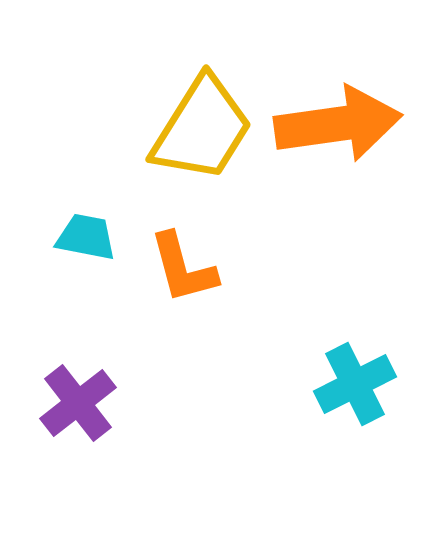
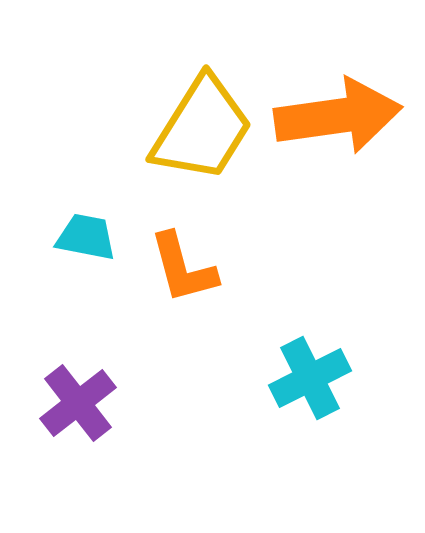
orange arrow: moved 8 px up
cyan cross: moved 45 px left, 6 px up
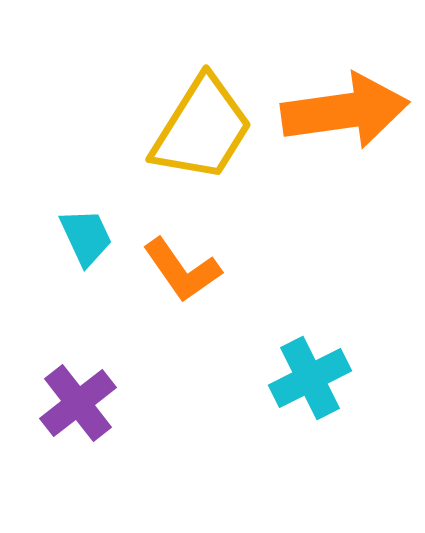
orange arrow: moved 7 px right, 5 px up
cyan trapezoid: rotated 54 degrees clockwise
orange L-shape: moved 1 px left, 2 px down; rotated 20 degrees counterclockwise
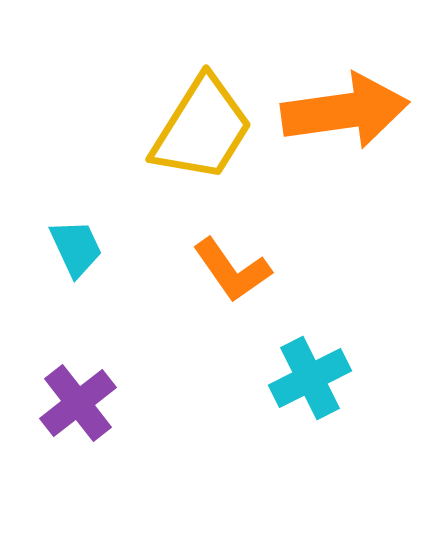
cyan trapezoid: moved 10 px left, 11 px down
orange L-shape: moved 50 px right
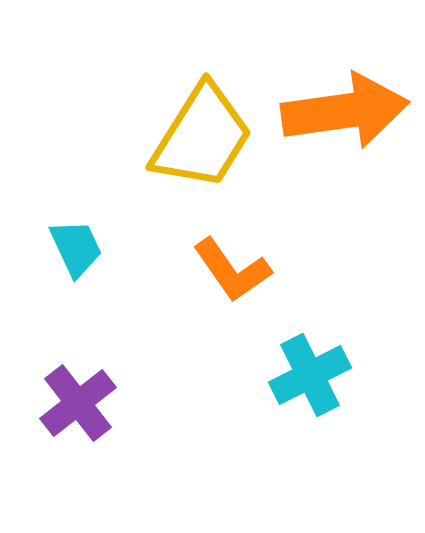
yellow trapezoid: moved 8 px down
cyan cross: moved 3 px up
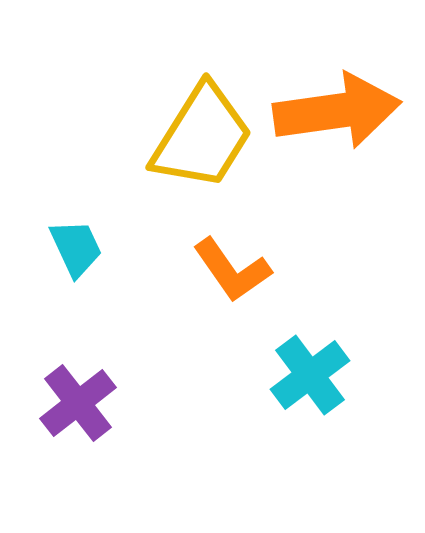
orange arrow: moved 8 px left
cyan cross: rotated 10 degrees counterclockwise
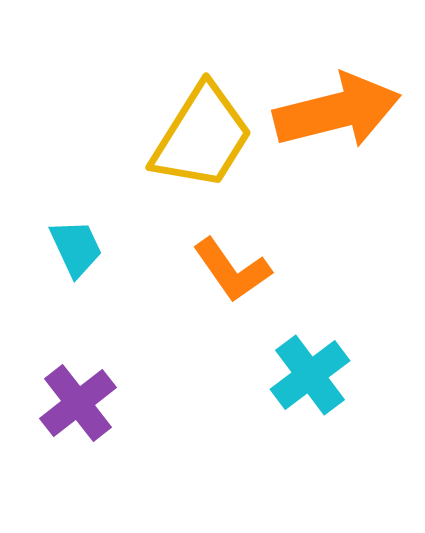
orange arrow: rotated 6 degrees counterclockwise
